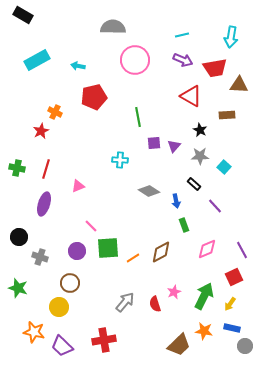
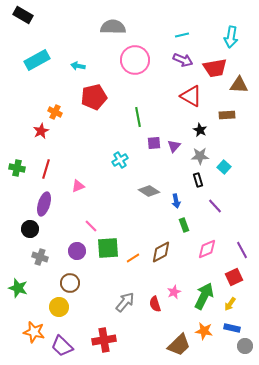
cyan cross at (120, 160): rotated 35 degrees counterclockwise
black rectangle at (194, 184): moved 4 px right, 4 px up; rotated 32 degrees clockwise
black circle at (19, 237): moved 11 px right, 8 px up
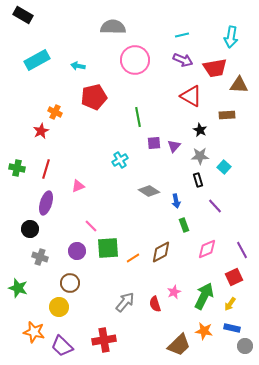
purple ellipse at (44, 204): moved 2 px right, 1 px up
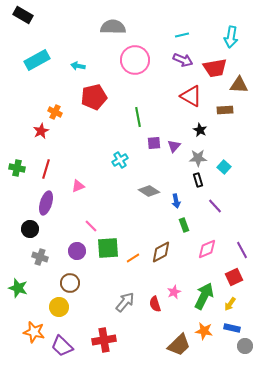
brown rectangle at (227, 115): moved 2 px left, 5 px up
gray star at (200, 156): moved 2 px left, 2 px down
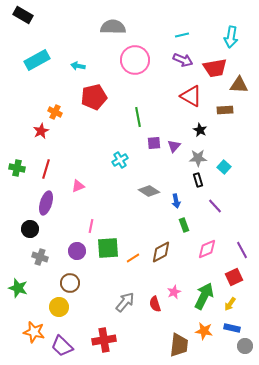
pink line at (91, 226): rotated 56 degrees clockwise
brown trapezoid at (179, 345): rotated 40 degrees counterclockwise
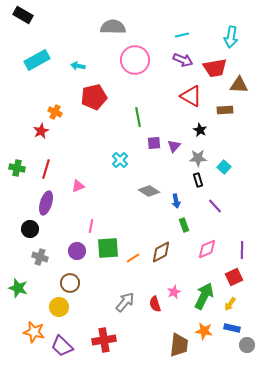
cyan cross at (120, 160): rotated 14 degrees counterclockwise
purple line at (242, 250): rotated 30 degrees clockwise
gray circle at (245, 346): moved 2 px right, 1 px up
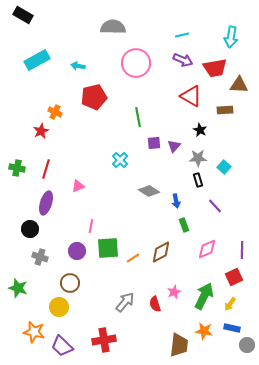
pink circle at (135, 60): moved 1 px right, 3 px down
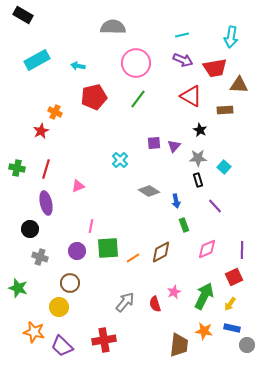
green line at (138, 117): moved 18 px up; rotated 48 degrees clockwise
purple ellipse at (46, 203): rotated 30 degrees counterclockwise
